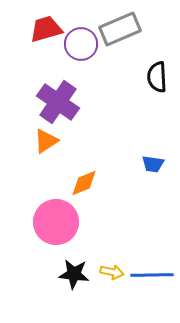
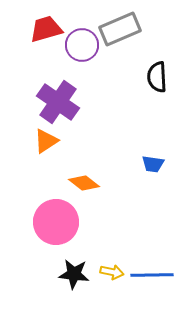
purple circle: moved 1 px right, 1 px down
orange diamond: rotated 60 degrees clockwise
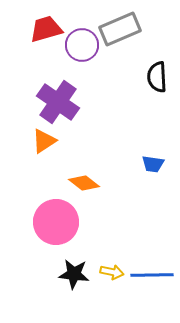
orange triangle: moved 2 px left
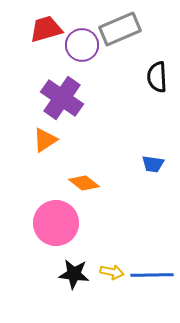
purple cross: moved 4 px right, 4 px up
orange triangle: moved 1 px right, 1 px up
pink circle: moved 1 px down
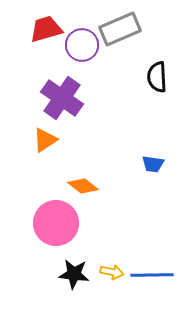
orange diamond: moved 1 px left, 3 px down
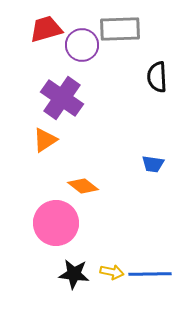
gray rectangle: rotated 21 degrees clockwise
blue line: moved 2 px left, 1 px up
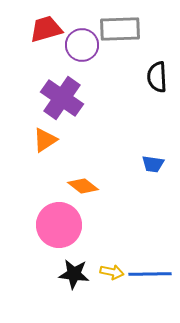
pink circle: moved 3 px right, 2 px down
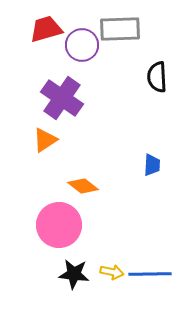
blue trapezoid: moved 1 px left, 1 px down; rotated 95 degrees counterclockwise
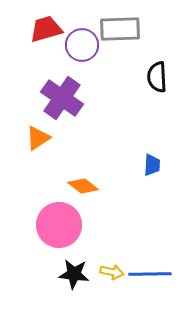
orange triangle: moved 7 px left, 2 px up
